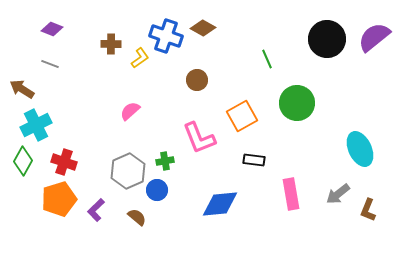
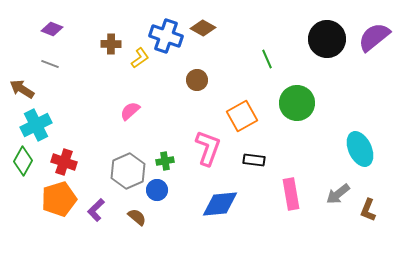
pink L-shape: moved 9 px right, 10 px down; rotated 138 degrees counterclockwise
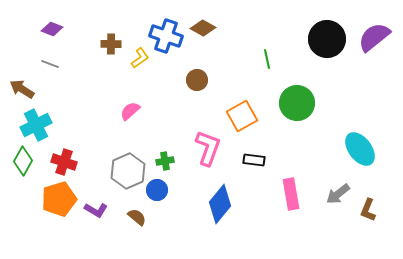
green line: rotated 12 degrees clockwise
cyan ellipse: rotated 12 degrees counterclockwise
blue diamond: rotated 45 degrees counterclockwise
purple L-shape: rotated 105 degrees counterclockwise
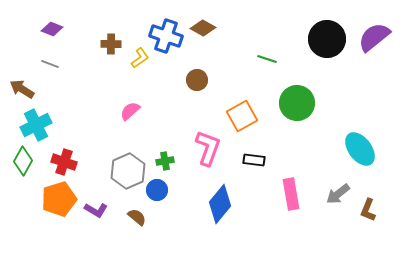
green line: rotated 60 degrees counterclockwise
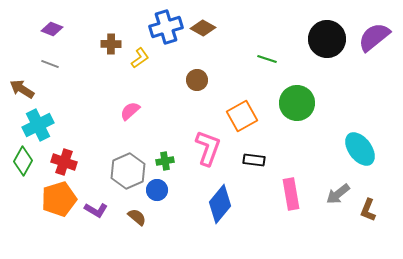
blue cross: moved 9 px up; rotated 36 degrees counterclockwise
cyan cross: moved 2 px right
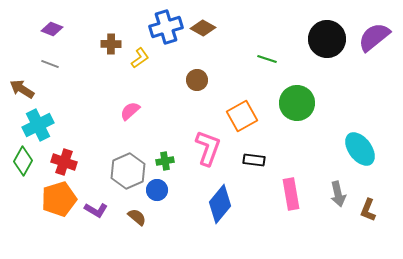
gray arrow: rotated 65 degrees counterclockwise
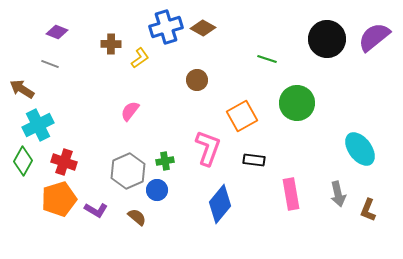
purple diamond: moved 5 px right, 3 px down
pink semicircle: rotated 10 degrees counterclockwise
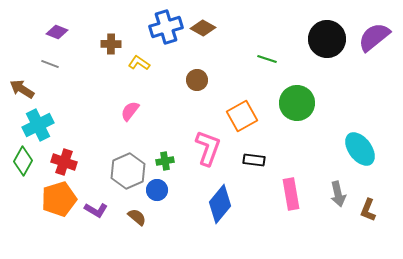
yellow L-shape: moved 1 px left, 5 px down; rotated 110 degrees counterclockwise
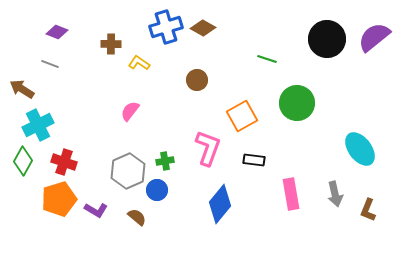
gray arrow: moved 3 px left
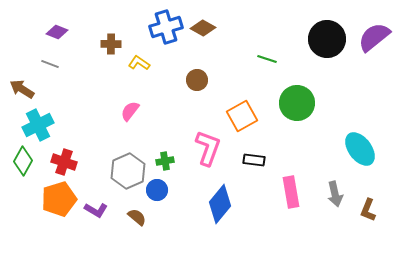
pink rectangle: moved 2 px up
